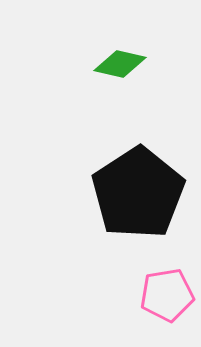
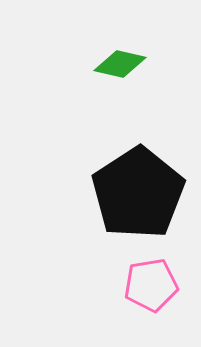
pink pentagon: moved 16 px left, 10 px up
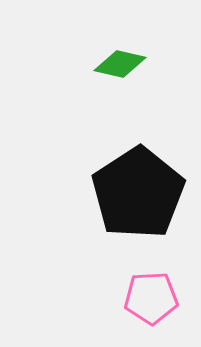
pink pentagon: moved 13 px down; rotated 6 degrees clockwise
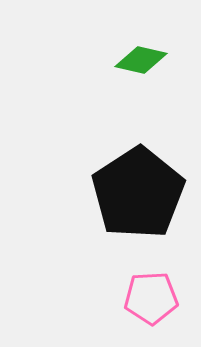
green diamond: moved 21 px right, 4 px up
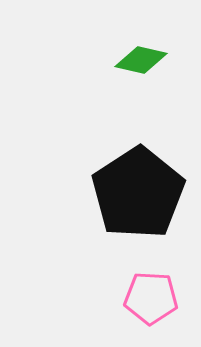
pink pentagon: rotated 6 degrees clockwise
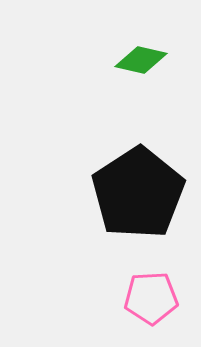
pink pentagon: rotated 6 degrees counterclockwise
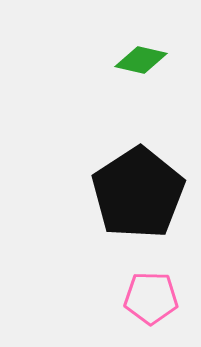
pink pentagon: rotated 4 degrees clockwise
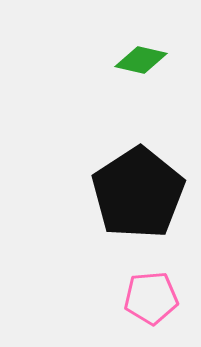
pink pentagon: rotated 6 degrees counterclockwise
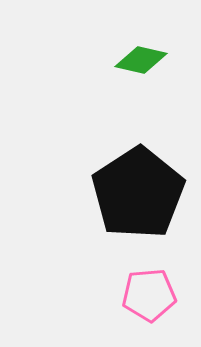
pink pentagon: moved 2 px left, 3 px up
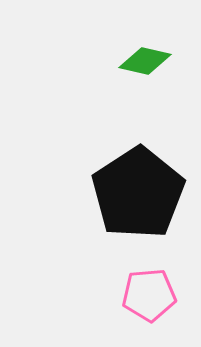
green diamond: moved 4 px right, 1 px down
